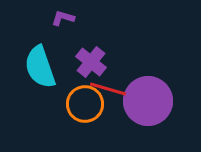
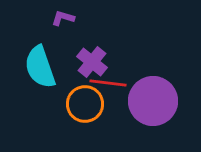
purple cross: moved 1 px right
red line: moved 6 px up; rotated 9 degrees counterclockwise
purple circle: moved 5 px right
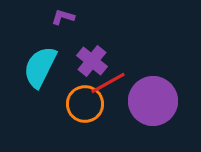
purple L-shape: moved 1 px up
purple cross: moved 1 px up
cyan semicircle: rotated 45 degrees clockwise
red line: rotated 36 degrees counterclockwise
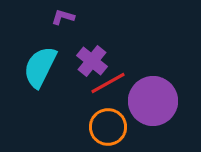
orange circle: moved 23 px right, 23 px down
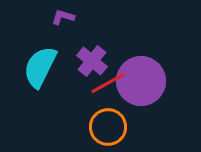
purple circle: moved 12 px left, 20 px up
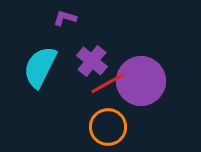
purple L-shape: moved 2 px right, 1 px down
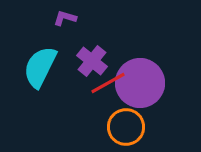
purple circle: moved 1 px left, 2 px down
orange circle: moved 18 px right
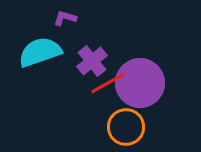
purple cross: rotated 12 degrees clockwise
cyan semicircle: moved 15 px up; rotated 45 degrees clockwise
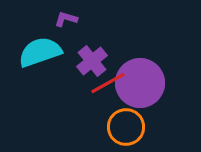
purple L-shape: moved 1 px right, 1 px down
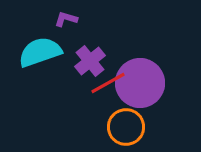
purple cross: moved 2 px left
